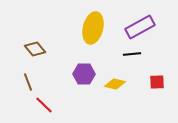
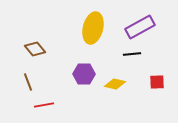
red line: rotated 54 degrees counterclockwise
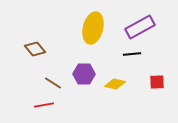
brown line: moved 25 px right, 1 px down; rotated 36 degrees counterclockwise
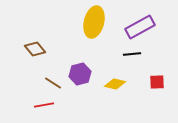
yellow ellipse: moved 1 px right, 6 px up
purple hexagon: moved 4 px left; rotated 15 degrees counterclockwise
